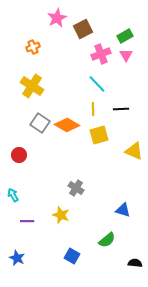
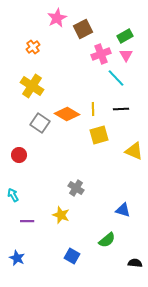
orange cross: rotated 16 degrees counterclockwise
cyan line: moved 19 px right, 6 px up
orange diamond: moved 11 px up
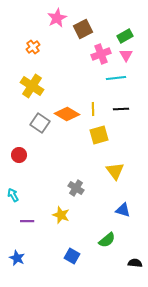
cyan line: rotated 54 degrees counterclockwise
yellow triangle: moved 19 px left, 20 px down; rotated 30 degrees clockwise
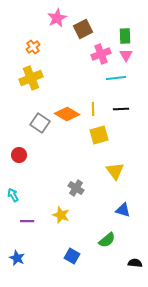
green rectangle: rotated 63 degrees counterclockwise
yellow cross: moved 1 px left, 8 px up; rotated 35 degrees clockwise
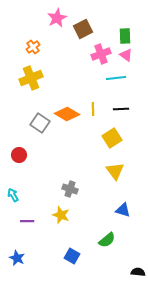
pink triangle: rotated 24 degrees counterclockwise
yellow square: moved 13 px right, 3 px down; rotated 18 degrees counterclockwise
gray cross: moved 6 px left, 1 px down; rotated 14 degrees counterclockwise
black semicircle: moved 3 px right, 9 px down
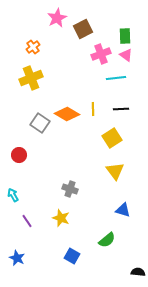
yellow star: moved 3 px down
purple line: rotated 56 degrees clockwise
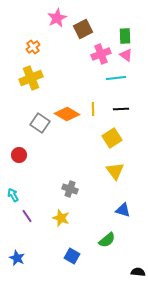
purple line: moved 5 px up
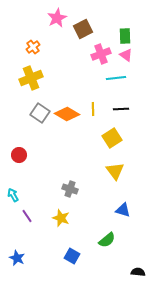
gray square: moved 10 px up
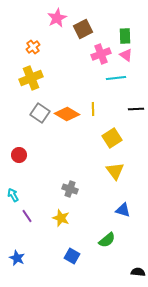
black line: moved 15 px right
